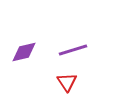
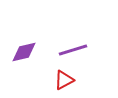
red triangle: moved 3 px left, 2 px up; rotated 35 degrees clockwise
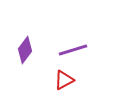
purple diamond: moved 1 px right, 2 px up; rotated 40 degrees counterclockwise
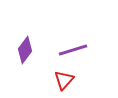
red triangle: rotated 20 degrees counterclockwise
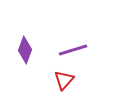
purple diamond: rotated 16 degrees counterclockwise
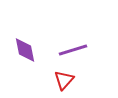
purple diamond: rotated 32 degrees counterclockwise
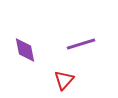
purple line: moved 8 px right, 6 px up
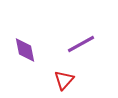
purple line: rotated 12 degrees counterclockwise
